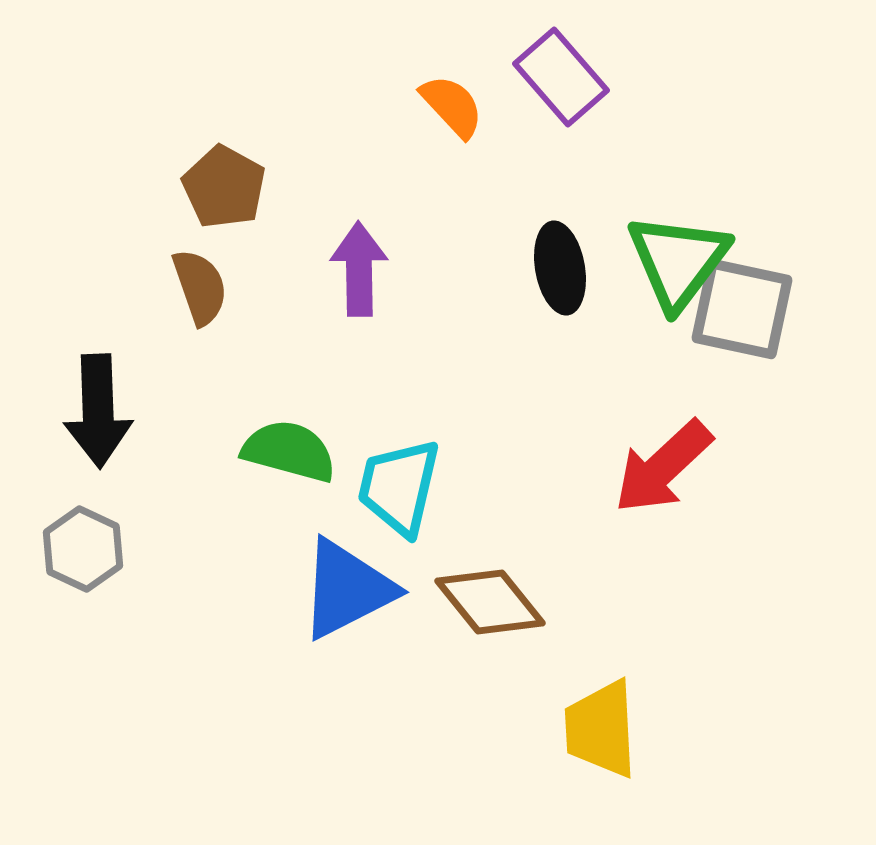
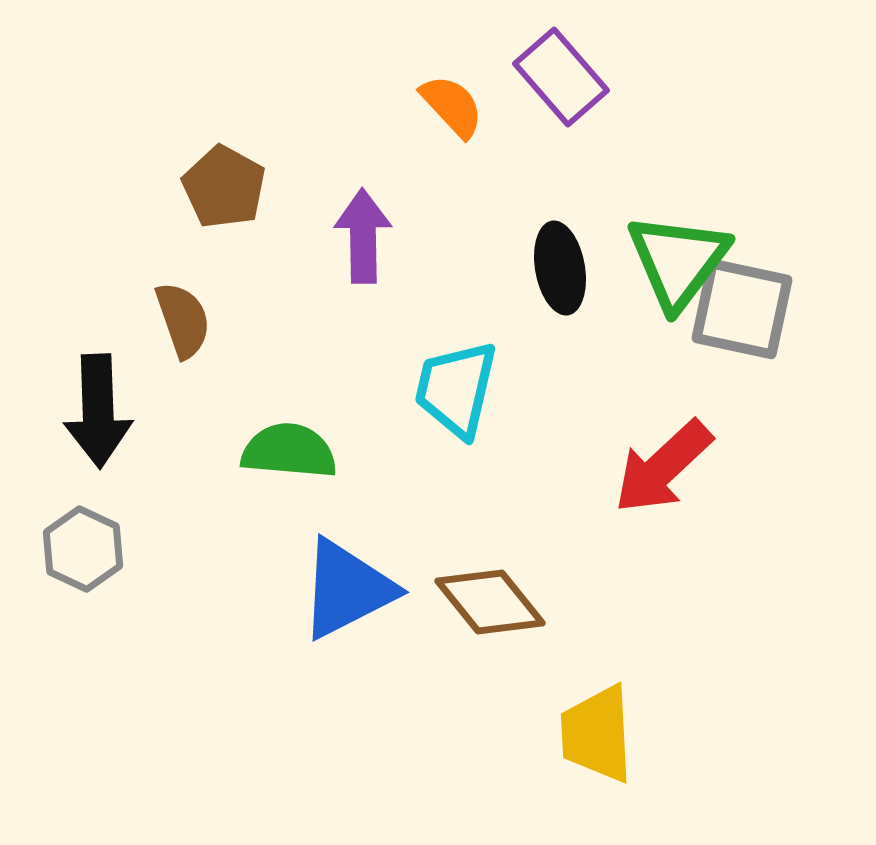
purple arrow: moved 4 px right, 33 px up
brown semicircle: moved 17 px left, 33 px down
green semicircle: rotated 10 degrees counterclockwise
cyan trapezoid: moved 57 px right, 98 px up
yellow trapezoid: moved 4 px left, 5 px down
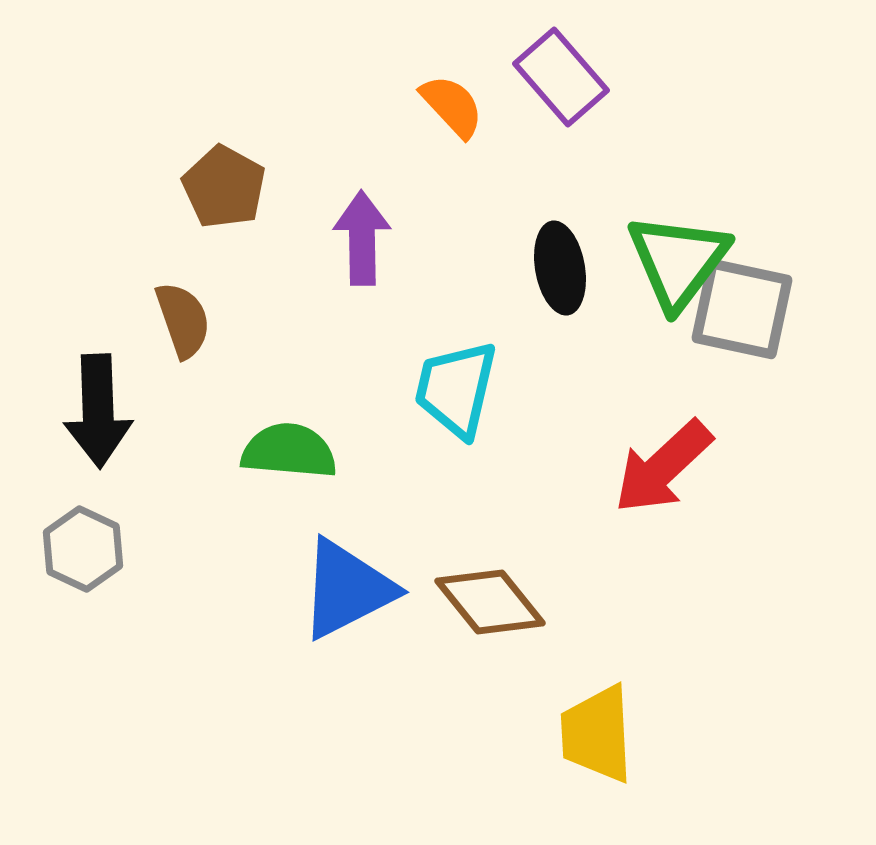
purple arrow: moved 1 px left, 2 px down
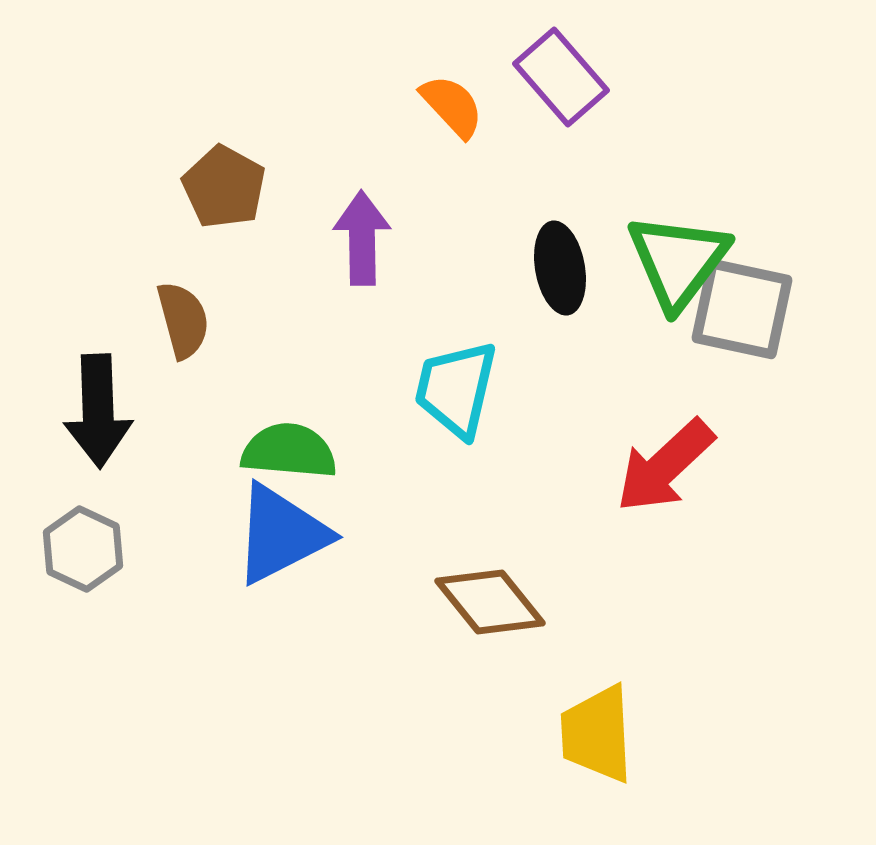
brown semicircle: rotated 4 degrees clockwise
red arrow: moved 2 px right, 1 px up
blue triangle: moved 66 px left, 55 px up
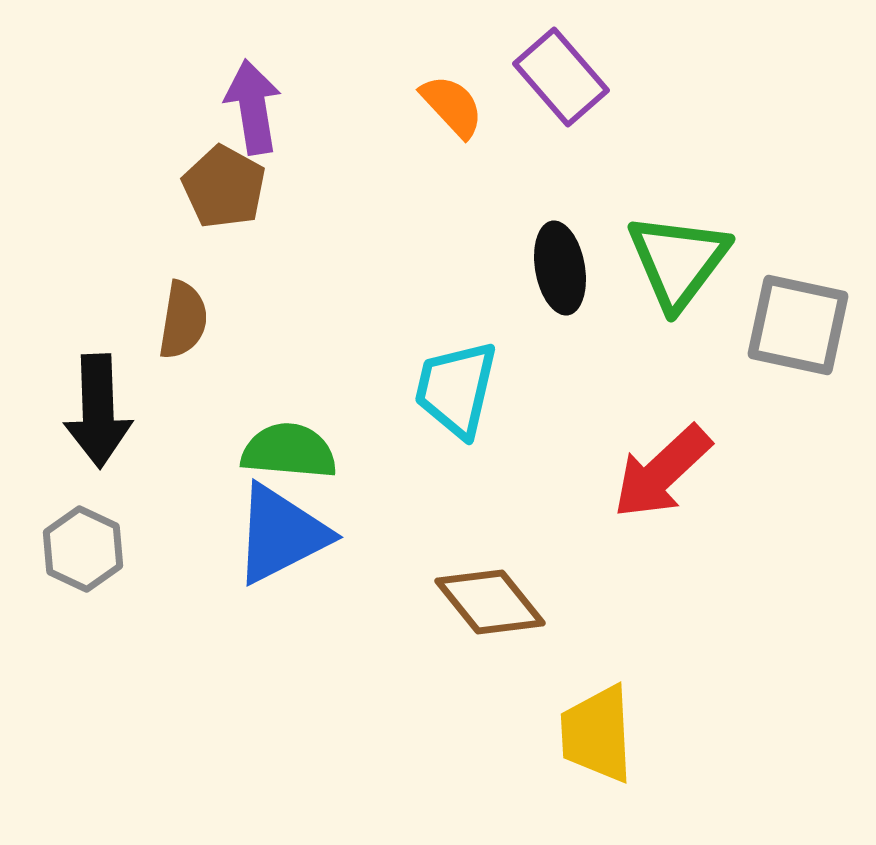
purple arrow: moved 109 px left, 131 px up; rotated 8 degrees counterclockwise
gray square: moved 56 px right, 16 px down
brown semicircle: rotated 24 degrees clockwise
red arrow: moved 3 px left, 6 px down
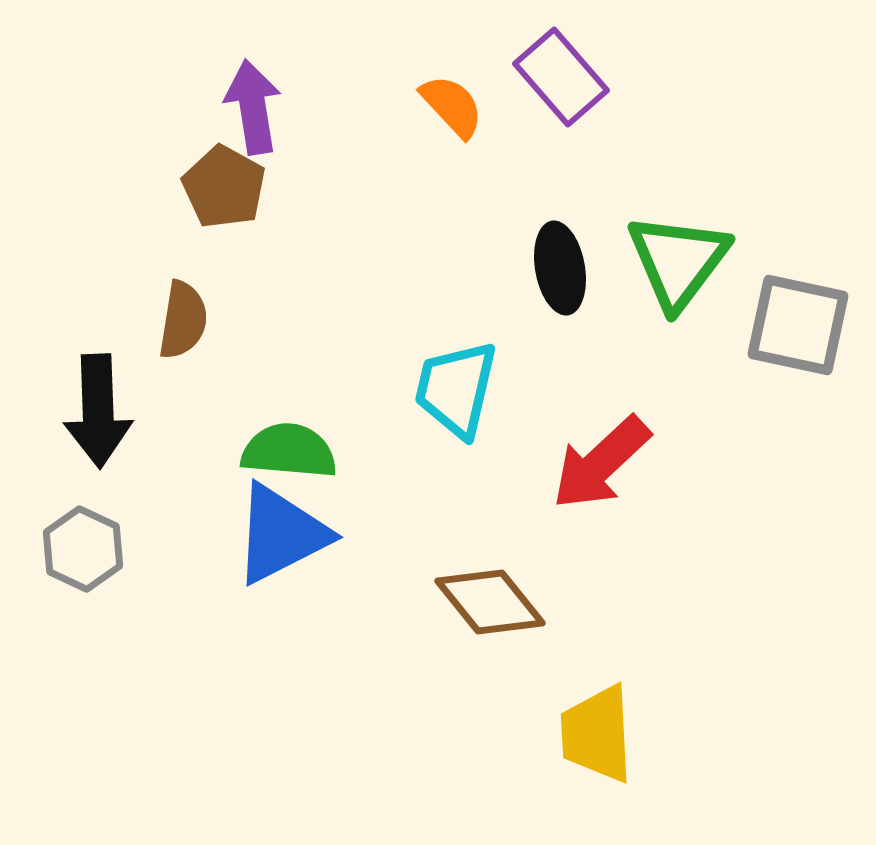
red arrow: moved 61 px left, 9 px up
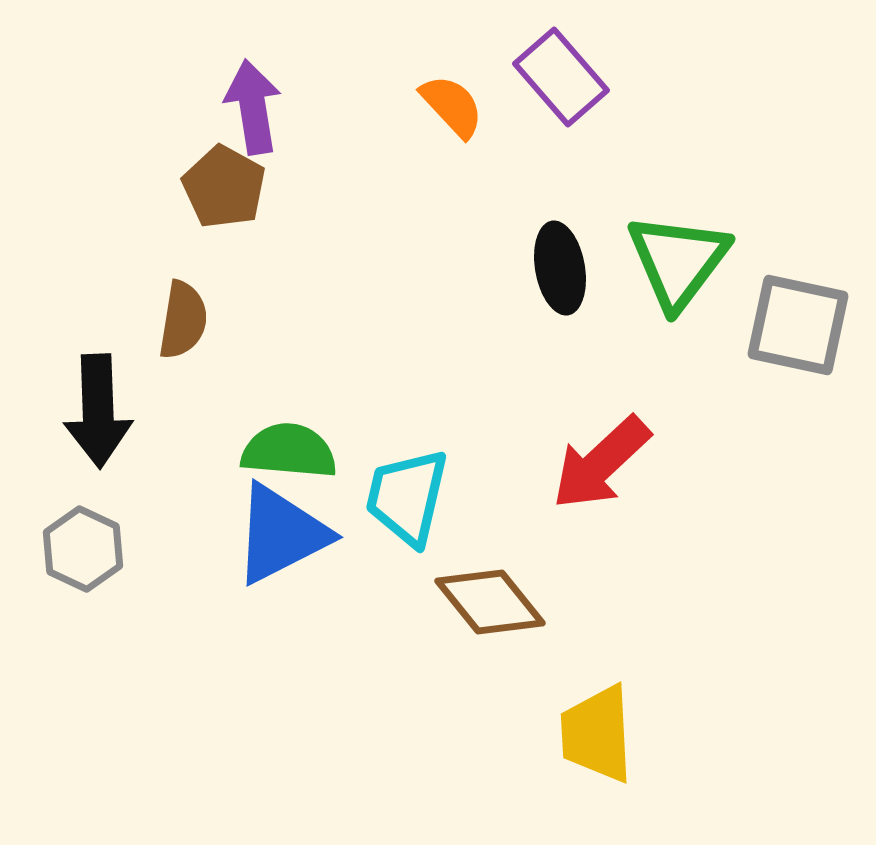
cyan trapezoid: moved 49 px left, 108 px down
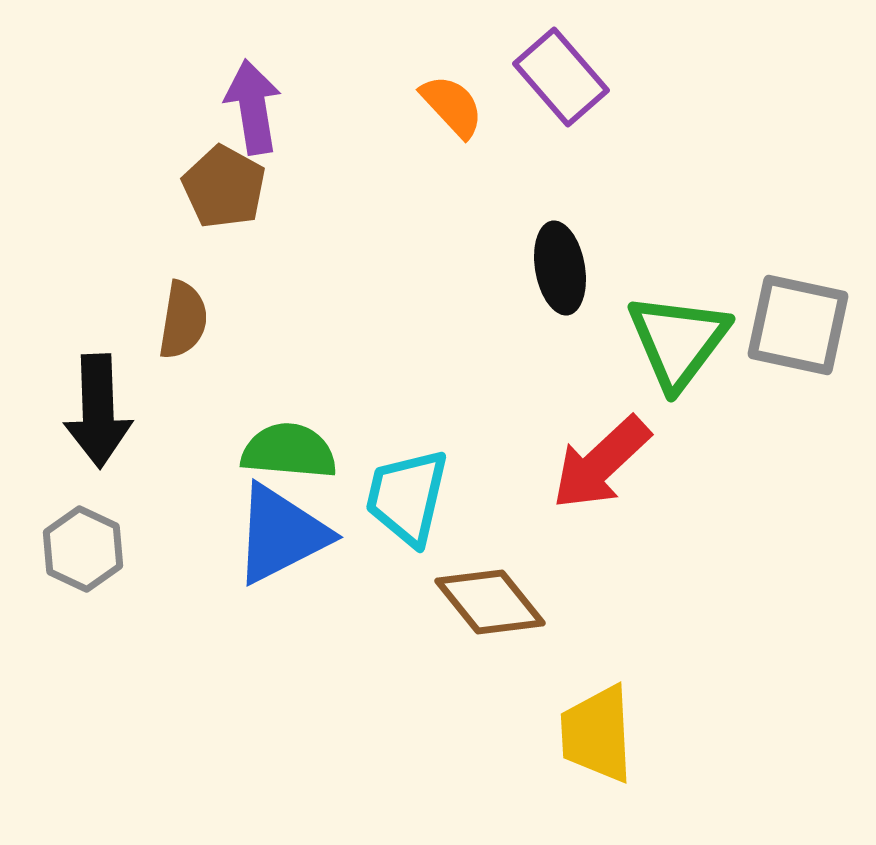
green triangle: moved 80 px down
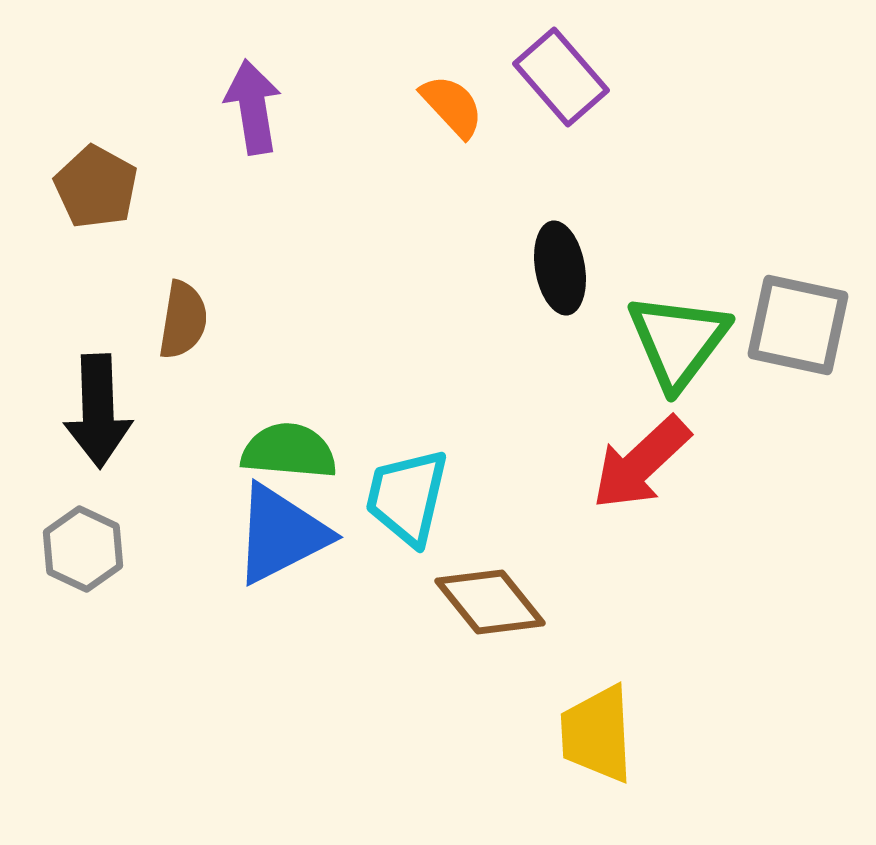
brown pentagon: moved 128 px left
red arrow: moved 40 px right
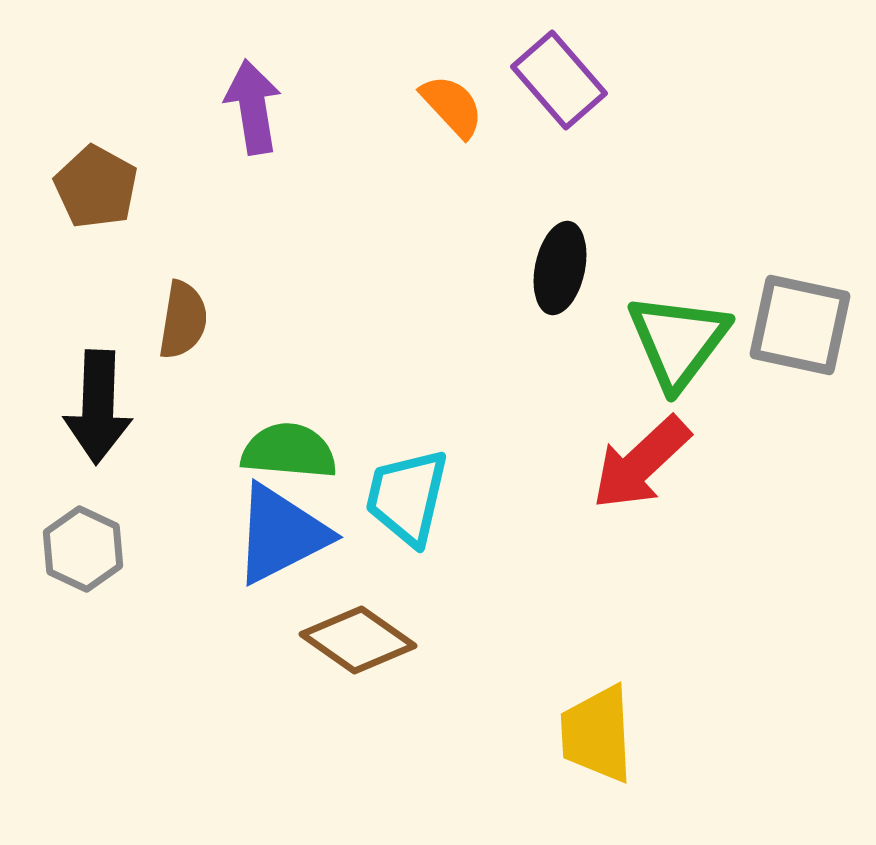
purple rectangle: moved 2 px left, 3 px down
black ellipse: rotated 22 degrees clockwise
gray square: moved 2 px right
black arrow: moved 4 px up; rotated 4 degrees clockwise
brown diamond: moved 132 px left, 38 px down; rotated 16 degrees counterclockwise
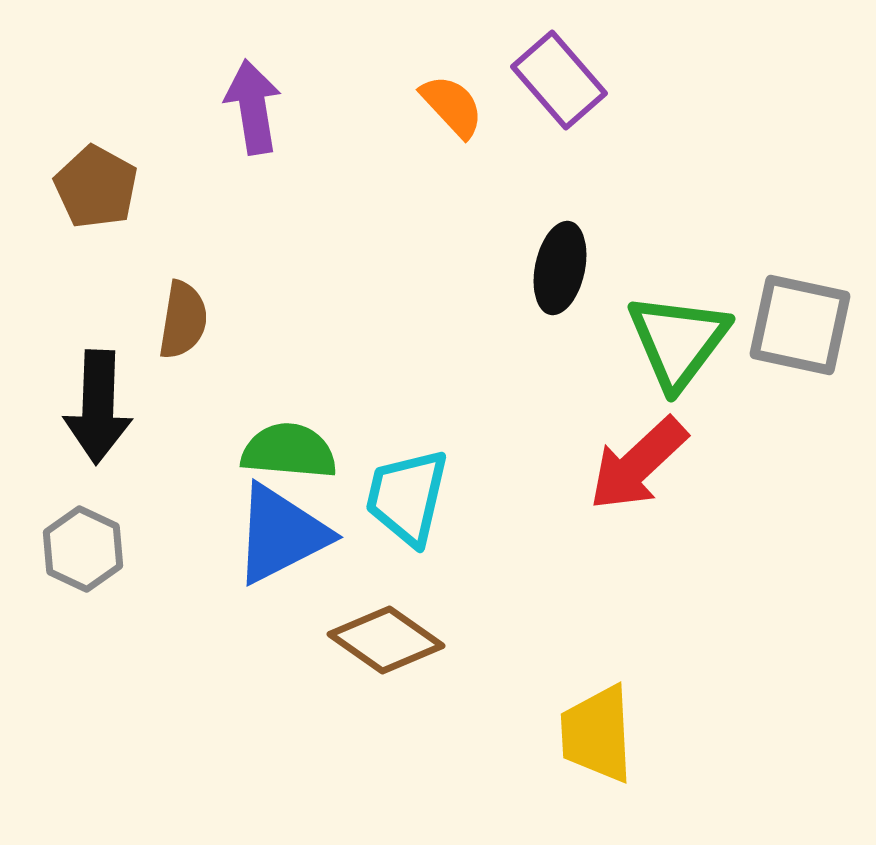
red arrow: moved 3 px left, 1 px down
brown diamond: moved 28 px right
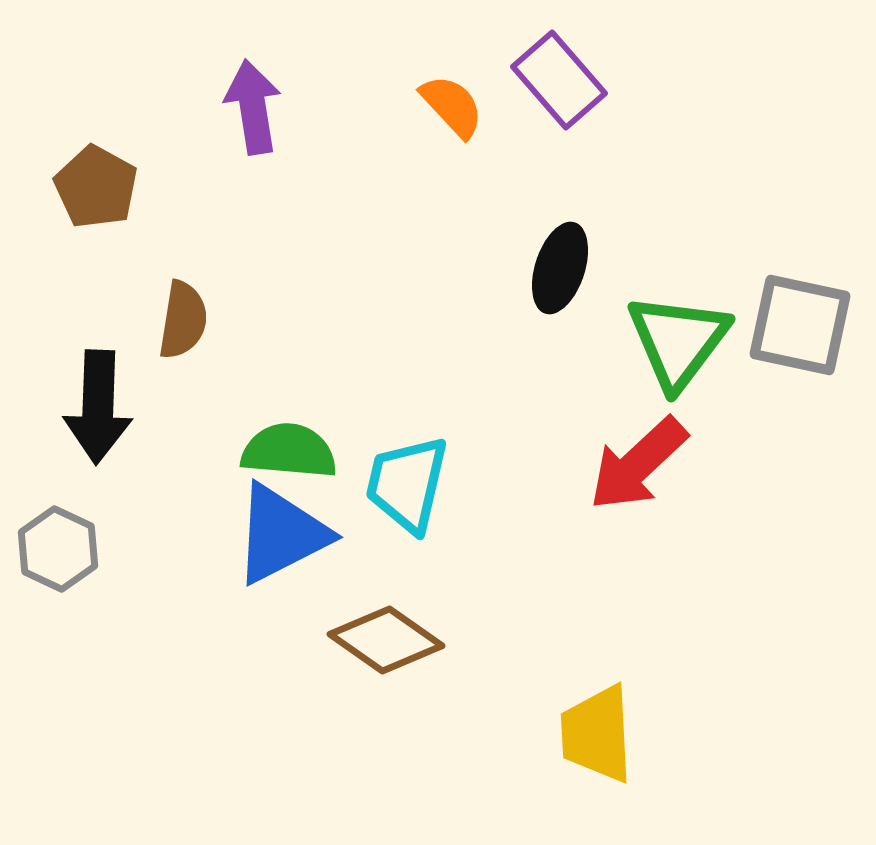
black ellipse: rotated 6 degrees clockwise
cyan trapezoid: moved 13 px up
gray hexagon: moved 25 px left
